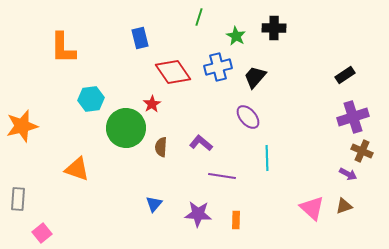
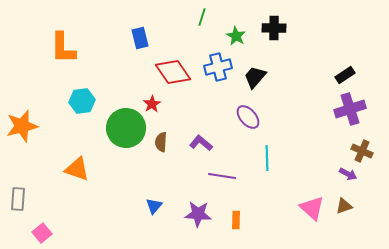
green line: moved 3 px right
cyan hexagon: moved 9 px left, 2 px down
purple cross: moved 3 px left, 8 px up
brown semicircle: moved 5 px up
blue triangle: moved 2 px down
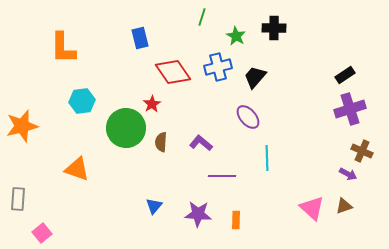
purple line: rotated 8 degrees counterclockwise
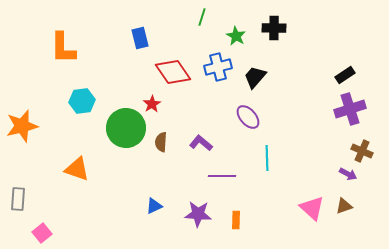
blue triangle: rotated 24 degrees clockwise
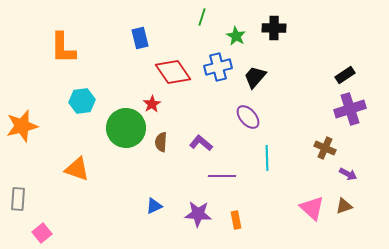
brown cross: moved 37 px left, 3 px up
orange rectangle: rotated 12 degrees counterclockwise
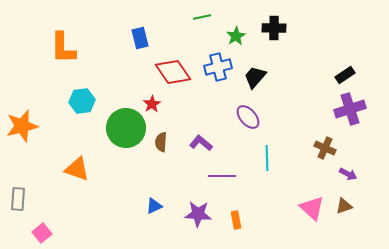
green line: rotated 60 degrees clockwise
green star: rotated 12 degrees clockwise
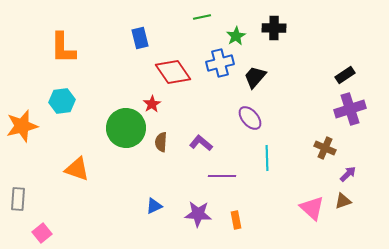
blue cross: moved 2 px right, 4 px up
cyan hexagon: moved 20 px left
purple ellipse: moved 2 px right, 1 px down
purple arrow: rotated 72 degrees counterclockwise
brown triangle: moved 1 px left, 5 px up
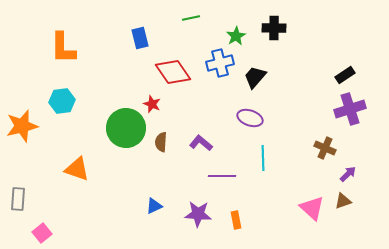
green line: moved 11 px left, 1 px down
red star: rotated 18 degrees counterclockwise
purple ellipse: rotated 30 degrees counterclockwise
cyan line: moved 4 px left
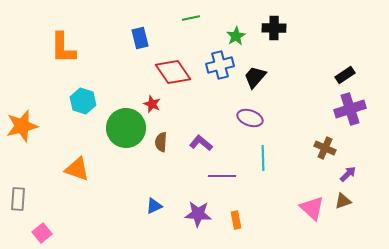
blue cross: moved 2 px down
cyan hexagon: moved 21 px right; rotated 25 degrees clockwise
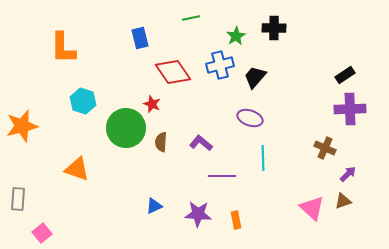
purple cross: rotated 16 degrees clockwise
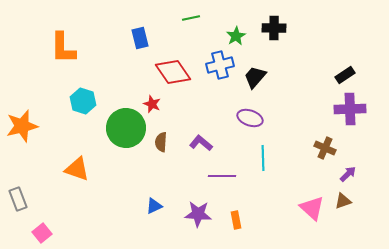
gray rectangle: rotated 25 degrees counterclockwise
